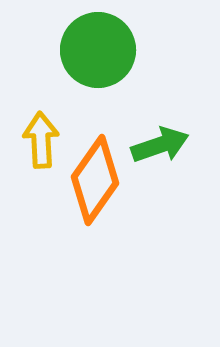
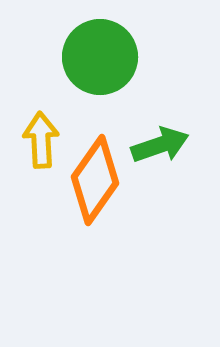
green circle: moved 2 px right, 7 px down
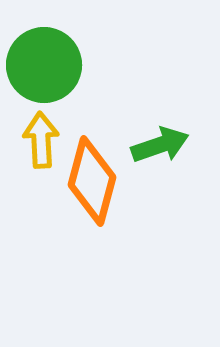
green circle: moved 56 px left, 8 px down
orange diamond: moved 3 px left, 1 px down; rotated 20 degrees counterclockwise
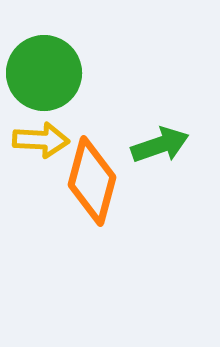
green circle: moved 8 px down
yellow arrow: rotated 96 degrees clockwise
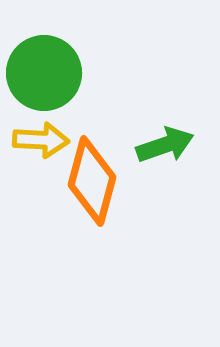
green arrow: moved 5 px right
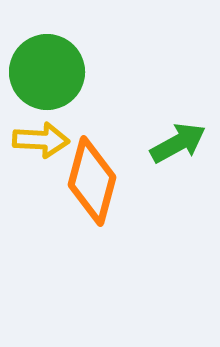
green circle: moved 3 px right, 1 px up
green arrow: moved 13 px right, 2 px up; rotated 10 degrees counterclockwise
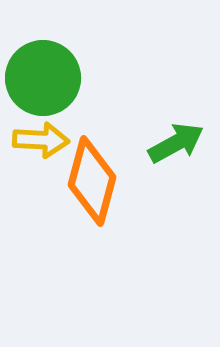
green circle: moved 4 px left, 6 px down
green arrow: moved 2 px left
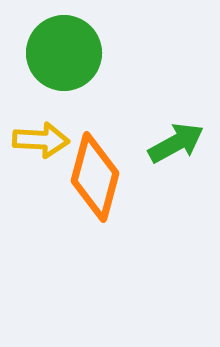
green circle: moved 21 px right, 25 px up
orange diamond: moved 3 px right, 4 px up
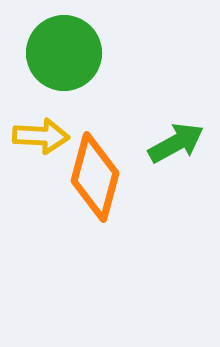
yellow arrow: moved 4 px up
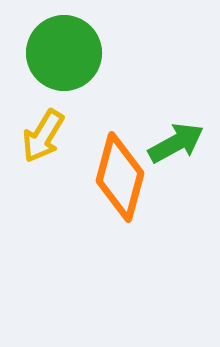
yellow arrow: moved 2 px right; rotated 118 degrees clockwise
orange diamond: moved 25 px right
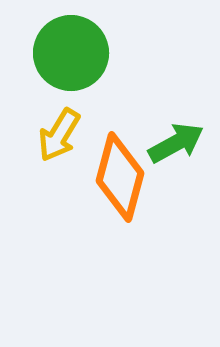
green circle: moved 7 px right
yellow arrow: moved 16 px right, 1 px up
